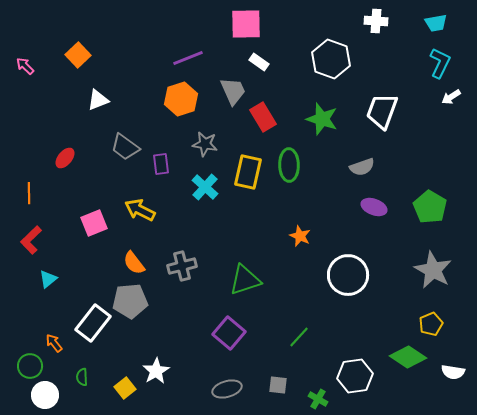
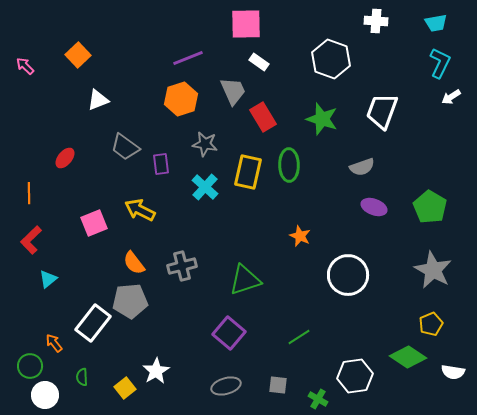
green line at (299, 337): rotated 15 degrees clockwise
gray ellipse at (227, 389): moved 1 px left, 3 px up
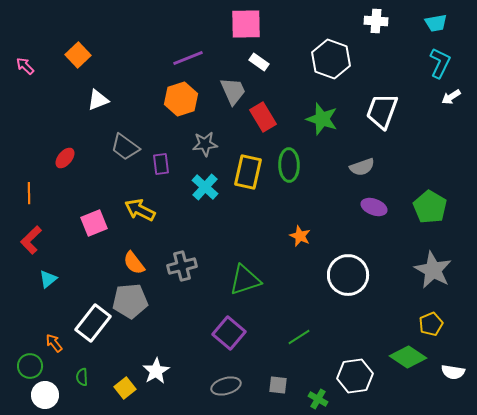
gray star at (205, 144): rotated 15 degrees counterclockwise
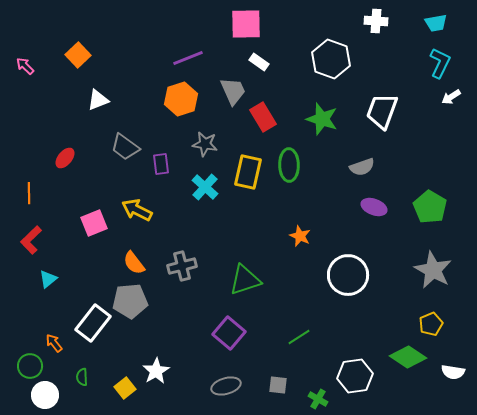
gray star at (205, 144): rotated 15 degrees clockwise
yellow arrow at (140, 210): moved 3 px left
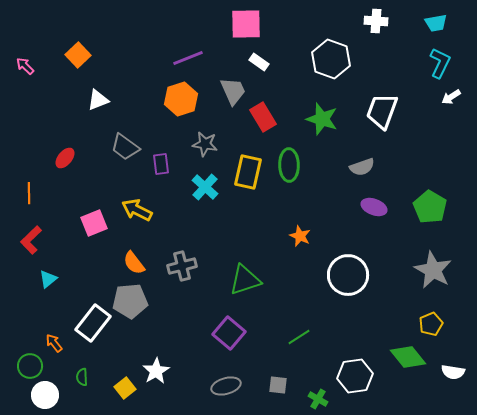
green diamond at (408, 357): rotated 18 degrees clockwise
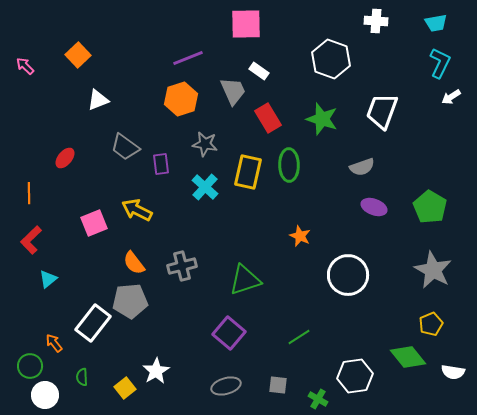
white rectangle at (259, 62): moved 9 px down
red rectangle at (263, 117): moved 5 px right, 1 px down
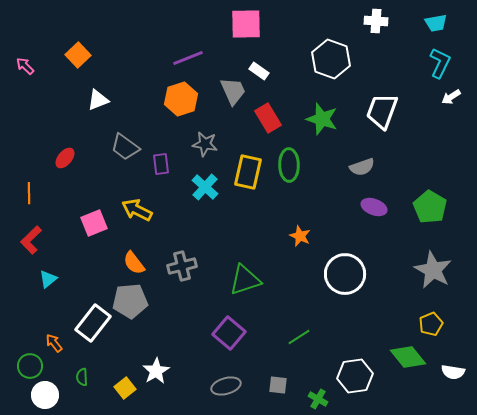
white circle at (348, 275): moved 3 px left, 1 px up
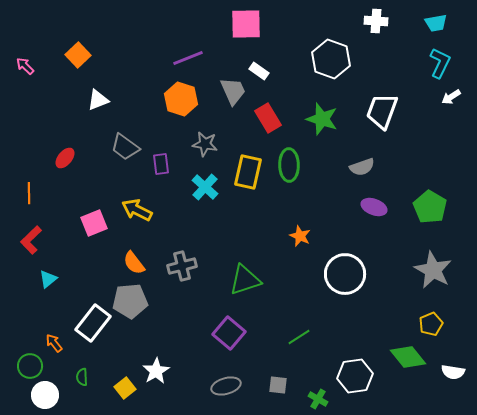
orange hexagon at (181, 99): rotated 24 degrees counterclockwise
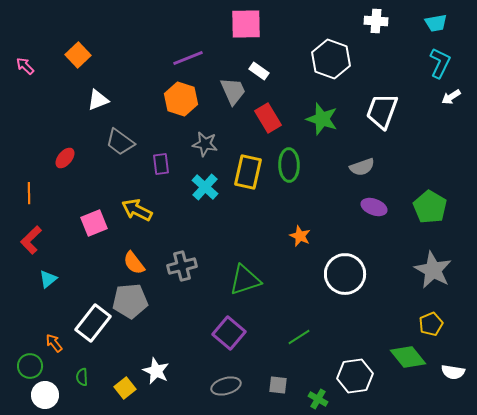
gray trapezoid at (125, 147): moved 5 px left, 5 px up
white star at (156, 371): rotated 16 degrees counterclockwise
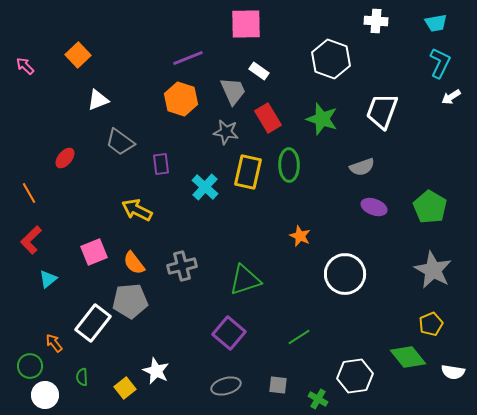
gray star at (205, 144): moved 21 px right, 12 px up
orange line at (29, 193): rotated 30 degrees counterclockwise
pink square at (94, 223): moved 29 px down
